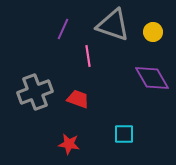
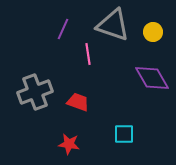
pink line: moved 2 px up
red trapezoid: moved 3 px down
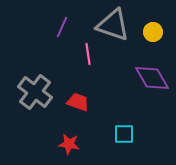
purple line: moved 1 px left, 2 px up
gray cross: rotated 32 degrees counterclockwise
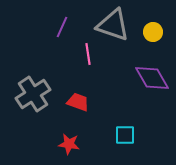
gray cross: moved 2 px left, 2 px down; rotated 20 degrees clockwise
cyan square: moved 1 px right, 1 px down
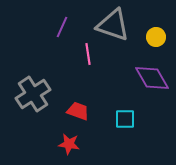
yellow circle: moved 3 px right, 5 px down
red trapezoid: moved 9 px down
cyan square: moved 16 px up
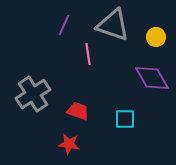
purple line: moved 2 px right, 2 px up
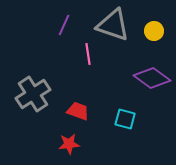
yellow circle: moved 2 px left, 6 px up
purple diamond: rotated 24 degrees counterclockwise
cyan square: rotated 15 degrees clockwise
red star: rotated 15 degrees counterclockwise
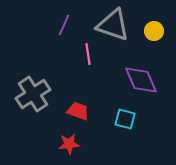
purple diamond: moved 11 px left, 2 px down; rotated 30 degrees clockwise
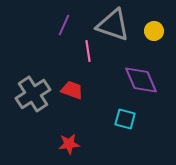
pink line: moved 3 px up
red trapezoid: moved 6 px left, 21 px up
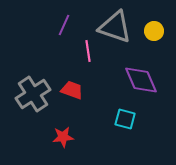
gray triangle: moved 2 px right, 2 px down
red star: moved 6 px left, 7 px up
